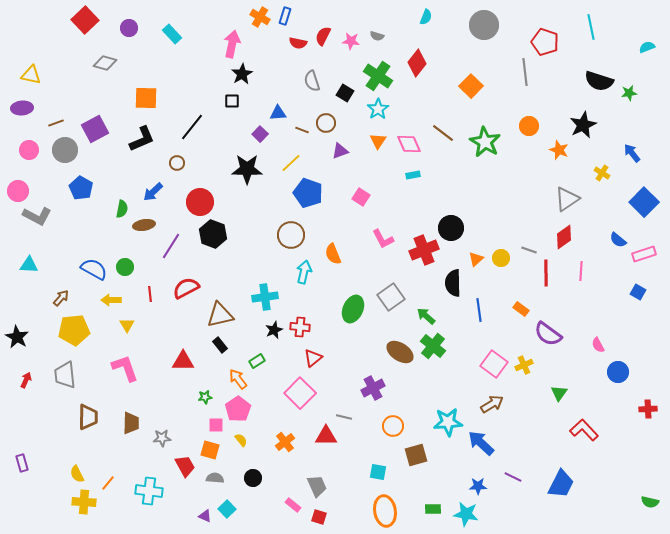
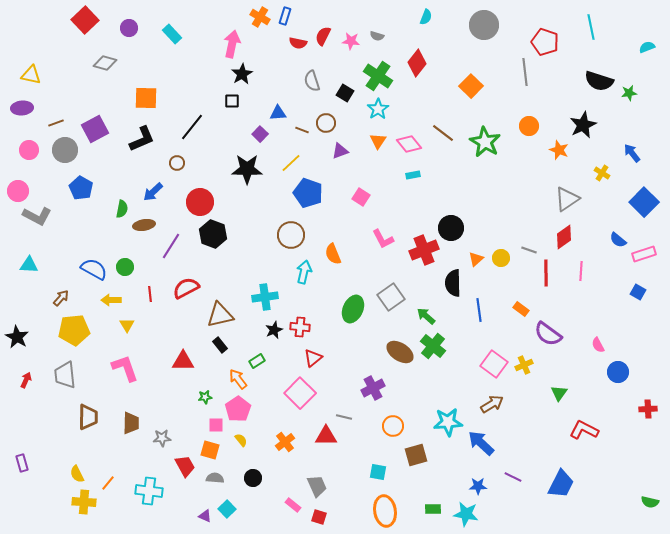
pink diamond at (409, 144): rotated 15 degrees counterclockwise
red L-shape at (584, 430): rotated 20 degrees counterclockwise
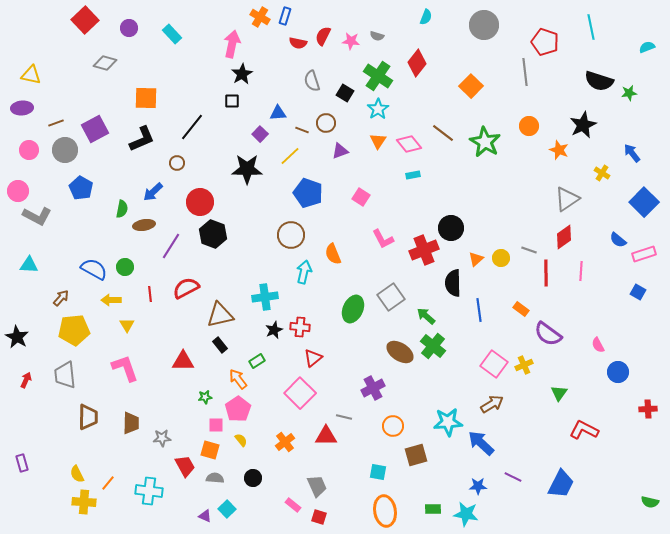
yellow line at (291, 163): moved 1 px left, 7 px up
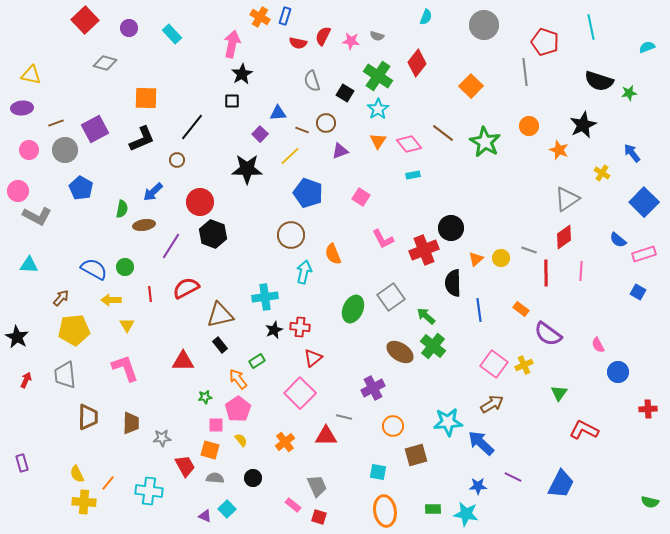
brown circle at (177, 163): moved 3 px up
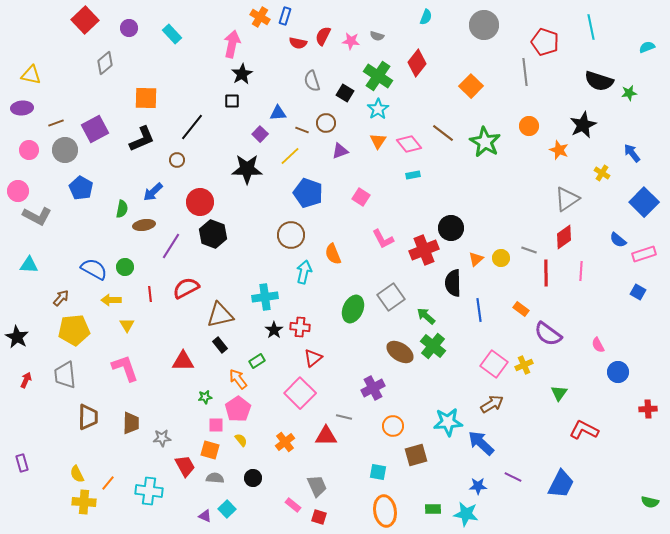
gray diamond at (105, 63): rotated 55 degrees counterclockwise
black star at (274, 330): rotated 12 degrees counterclockwise
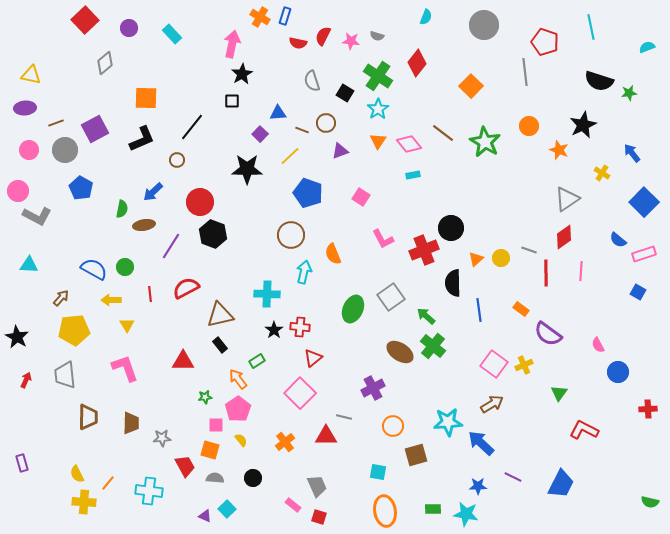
purple ellipse at (22, 108): moved 3 px right
cyan cross at (265, 297): moved 2 px right, 3 px up; rotated 10 degrees clockwise
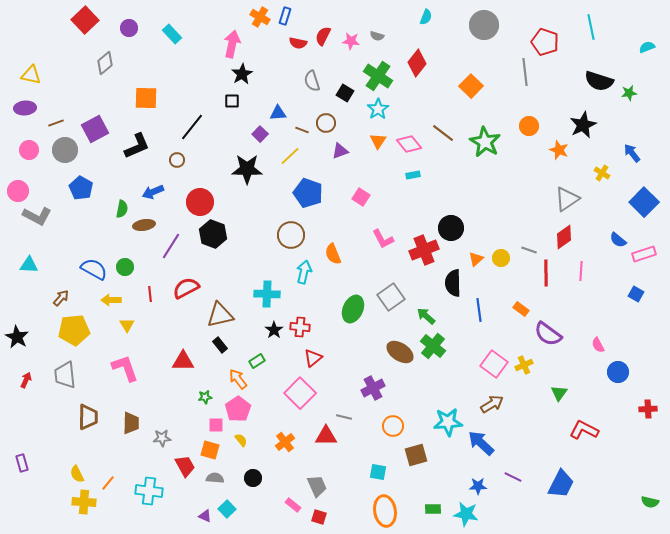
black L-shape at (142, 139): moved 5 px left, 7 px down
blue arrow at (153, 192): rotated 20 degrees clockwise
blue square at (638, 292): moved 2 px left, 2 px down
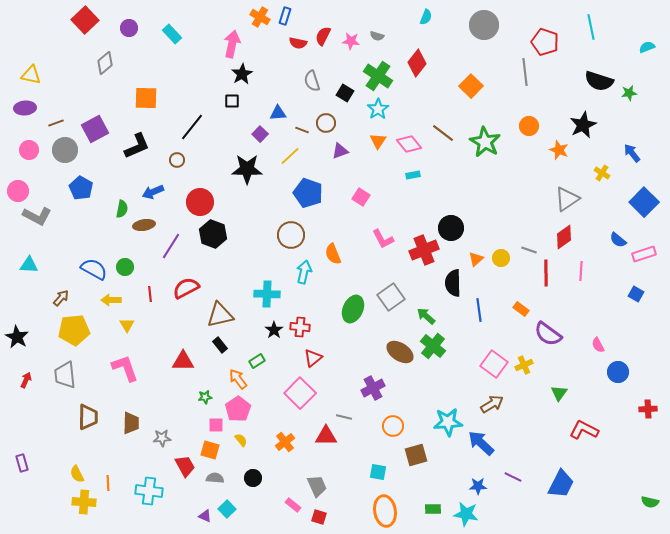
orange line at (108, 483): rotated 42 degrees counterclockwise
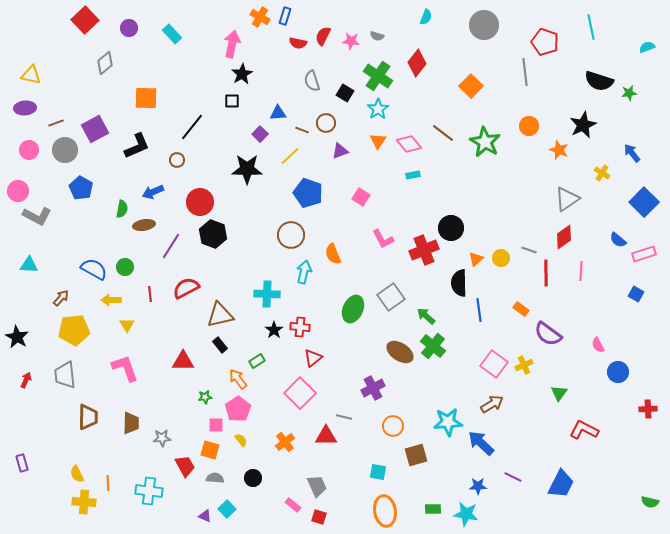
black semicircle at (453, 283): moved 6 px right
